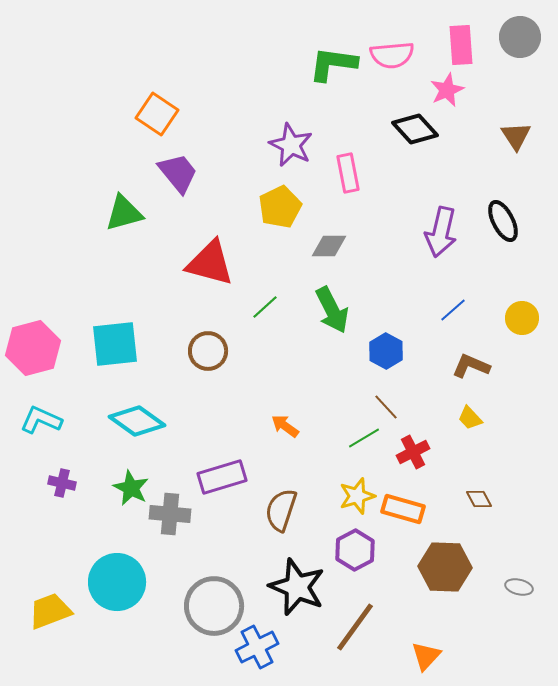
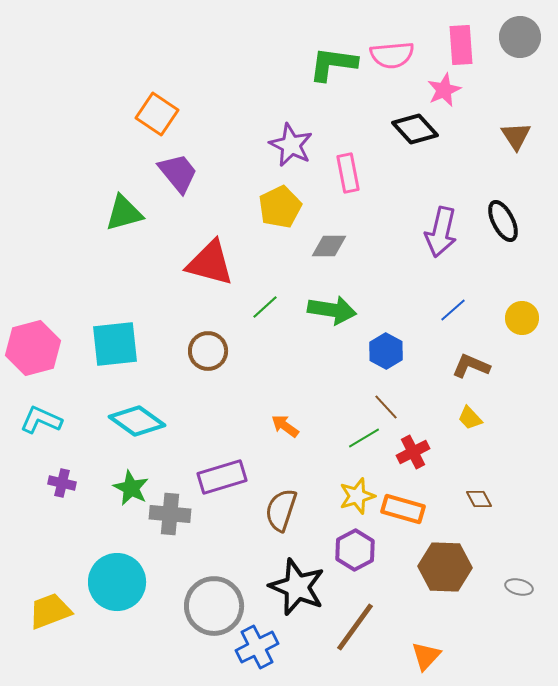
pink star at (447, 90): moved 3 px left
green arrow at (332, 310): rotated 54 degrees counterclockwise
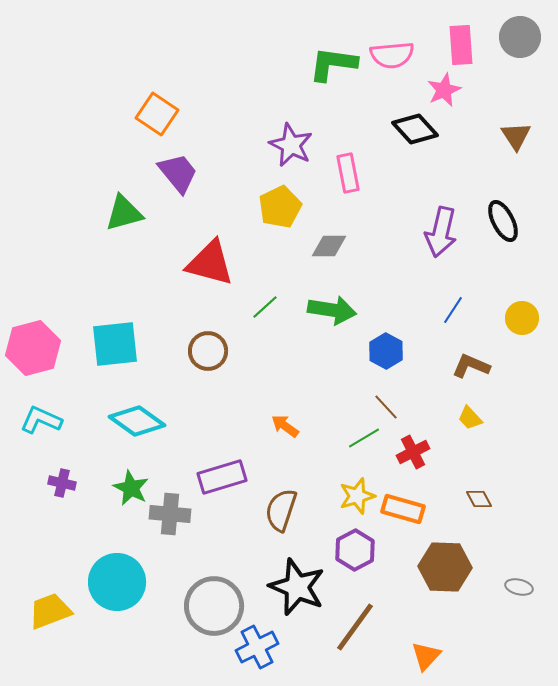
blue line at (453, 310): rotated 16 degrees counterclockwise
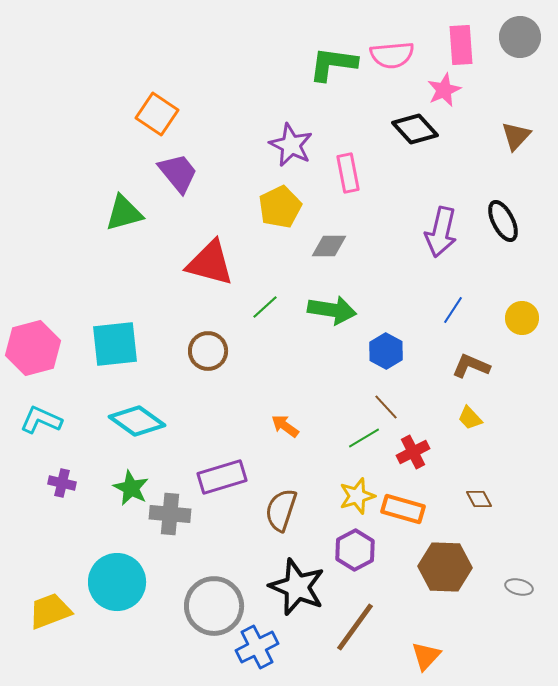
brown triangle at (516, 136): rotated 16 degrees clockwise
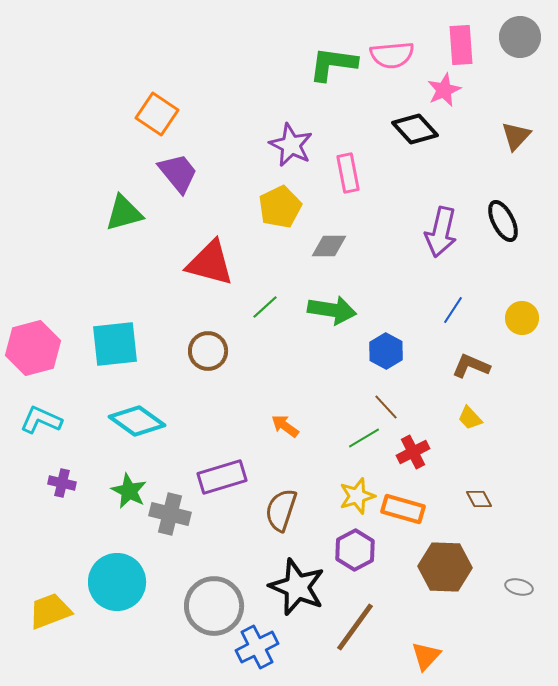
green star at (131, 488): moved 2 px left, 3 px down
gray cross at (170, 514): rotated 9 degrees clockwise
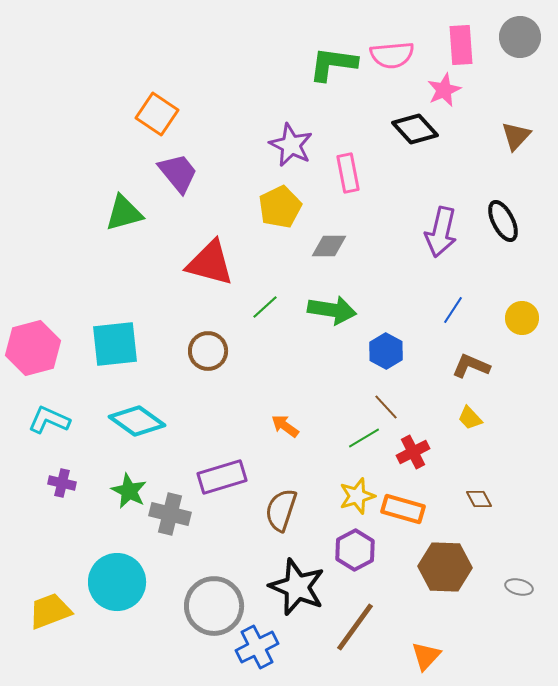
cyan L-shape at (41, 420): moved 8 px right
